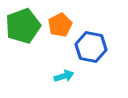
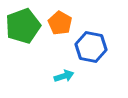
orange pentagon: moved 2 px up; rotated 15 degrees counterclockwise
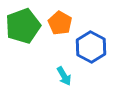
blue hexagon: rotated 16 degrees clockwise
cyan arrow: rotated 78 degrees clockwise
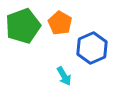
blue hexagon: moved 1 px right, 1 px down; rotated 8 degrees clockwise
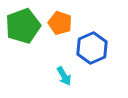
orange pentagon: rotated 10 degrees counterclockwise
